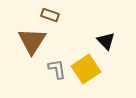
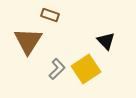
brown triangle: moved 4 px left
gray L-shape: rotated 55 degrees clockwise
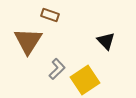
yellow square: moved 1 px left, 11 px down
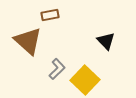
brown rectangle: rotated 30 degrees counterclockwise
brown triangle: rotated 20 degrees counterclockwise
yellow square: rotated 12 degrees counterclockwise
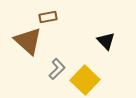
brown rectangle: moved 2 px left, 2 px down
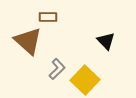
brown rectangle: rotated 12 degrees clockwise
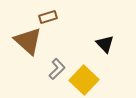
brown rectangle: rotated 18 degrees counterclockwise
black triangle: moved 1 px left, 3 px down
yellow square: moved 1 px left
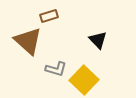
brown rectangle: moved 1 px right, 1 px up
black triangle: moved 7 px left, 4 px up
gray L-shape: moved 1 px left; rotated 60 degrees clockwise
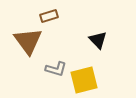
brown triangle: rotated 12 degrees clockwise
yellow square: rotated 32 degrees clockwise
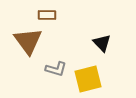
brown rectangle: moved 2 px left, 1 px up; rotated 18 degrees clockwise
black triangle: moved 4 px right, 3 px down
yellow square: moved 4 px right, 1 px up
